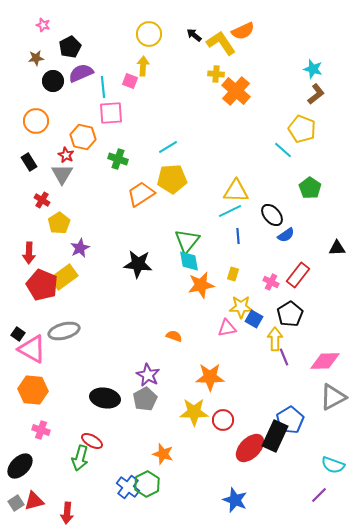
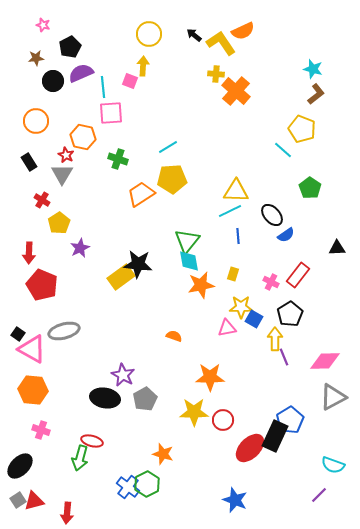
yellow rectangle at (64, 277): moved 57 px right
purple star at (148, 375): moved 25 px left
red ellipse at (92, 441): rotated 15 degrees counterclockwise
gray square at (16, 503): moved 2 px right, 3 px up
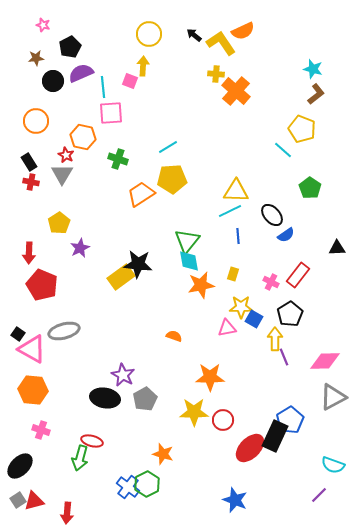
red cross at (42, 200): moved 11 px left, 18 px up; rotated 21 degrees counterclockwise
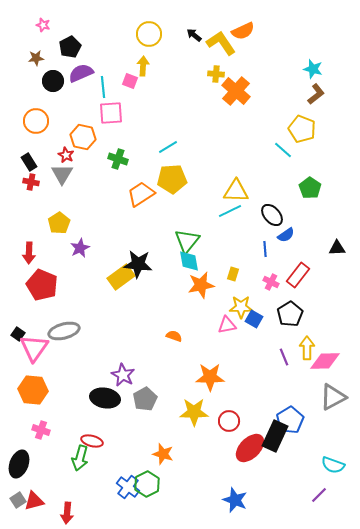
blue line at (238, 236): moved 27 px right, 13 px down
pink triangle at (227, 328): moved 3 px up
yellow arrow at (275, 339): moved 32 px right, 9 px down
pink triangle at (32, 349): moved 2 px right, 1 px up; rotated 36 degrees clockwise
red circle at (223, 420): moved 6 px right, 1 px down
black ellipse at (20, 466): moved 1 px left, 2 px up; rotated 24 degrees counterclockwise
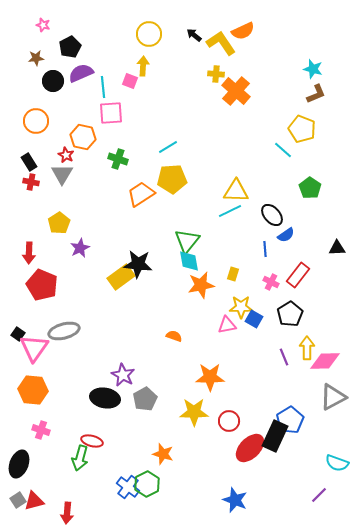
brown L-shape at (316, 94): rotated 15 degrees clockwise
cyan semicircle at (333, 465): moved 4 px right, 2 px up
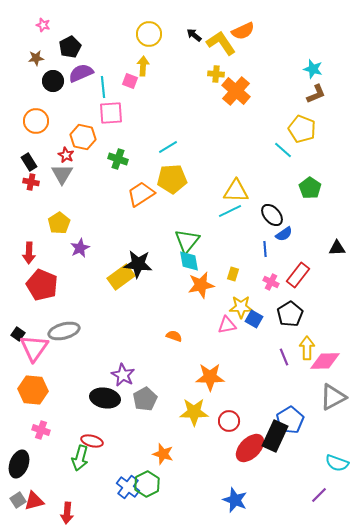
blue semicircle at (286, 235): moved 2 px left, 1 px up
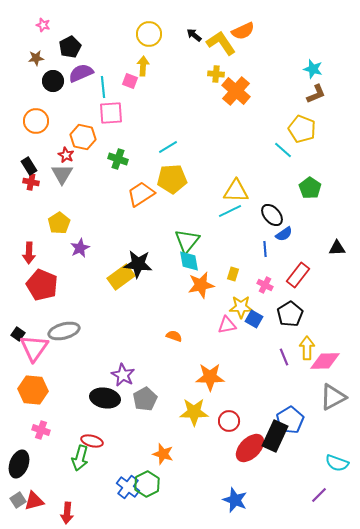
black rectangle at (29, 162): moved 4 px down
pink cross at (271, 282): moved 6 px left, 3 px down
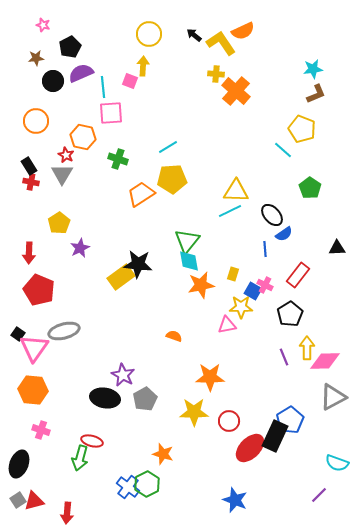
cyan star at (313, 69): rotated 24 degrees counterclockwise
red pentagon at (42, 285): moved 3 px left, 5 px down
blue square at (254, 319): moved 1 px left, 28 px up
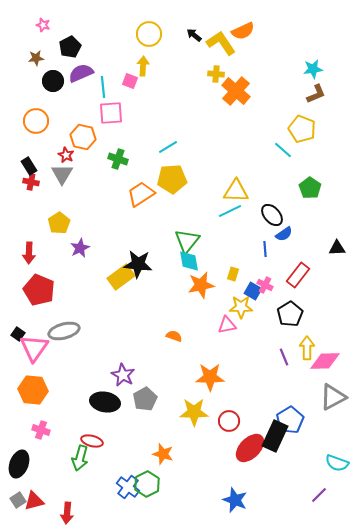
black ellipse at (105, 398): moved 4 px down
